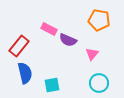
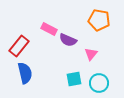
pink triangle: moved 1 px left
cyan square: moved 22 px right, 6 px up
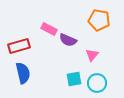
red rectangle: rotated 35 degrees clockwise
pink triangle: moved 1 px right, 1 px down
blue semicircle: moved 2 px left
cyan circle: moved 2 px left
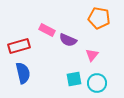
orange pentagon: moved 2 px up
pink rectangle: moved 2 px left, 1 px down
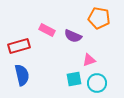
purple semicircle: moved 5 px right, 4 px up
pink triangle: moved 3 px left, 5 px down; rotated 32 degrees clockwise
blue semicircle: moved 1 px left, 2 px down
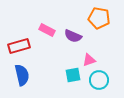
cyan square: moved 1 px left, 4 px up
cyan circle: moved 2 px right, 3 px up
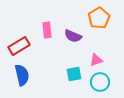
orange pentagon: rotated 30 degrees clockwise
pink rectangle: rotated 56 degrees clockwise
red rectangle: rotated 15 degrees counterclockwise
pink triangle: moved 7 px right
cyan square: moved 1 px right, 1 px up
cyan circle: moved 1 px right, 2 px down
